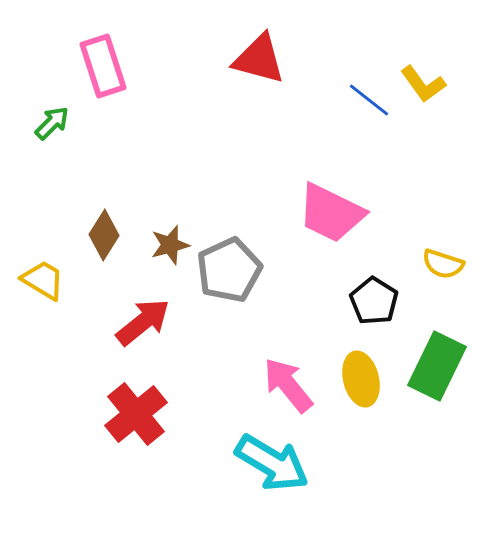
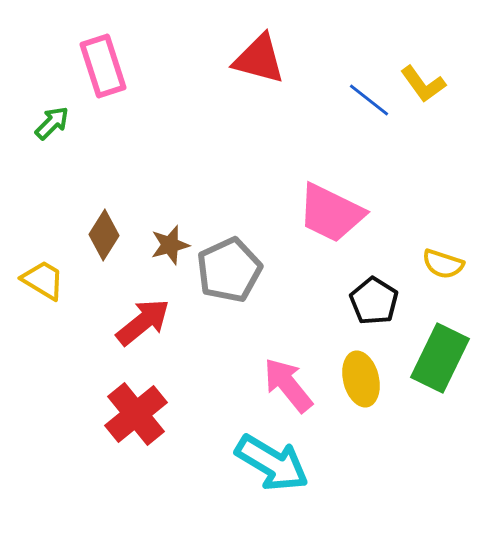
green rectangle: moved 3 px right, 8 px up
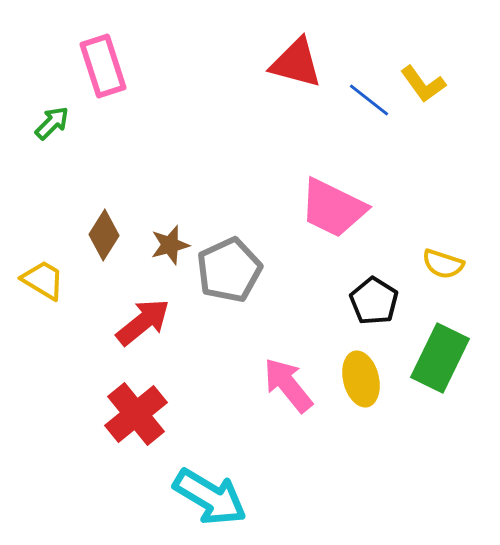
red triangle: moved 37 px right, 4 px down
pink trapezoid: moved 2 px right, 5 px up
cyan arrow: moved 62 px left, 34 px down
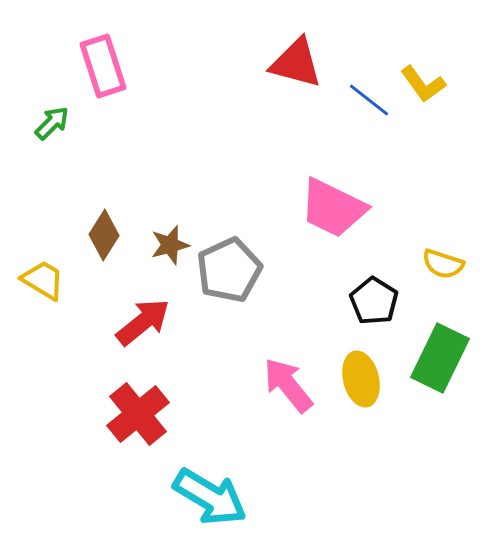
red cross: moved 2 px right
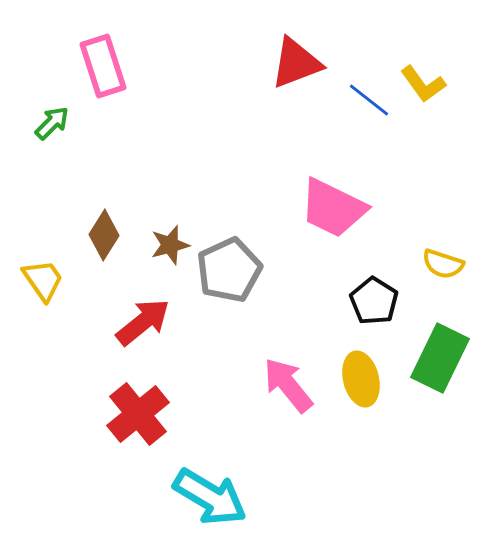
red triangle: rotated 36 degrees counterclockwise
yellow trapezoid: rotated 24 degrees clockwise
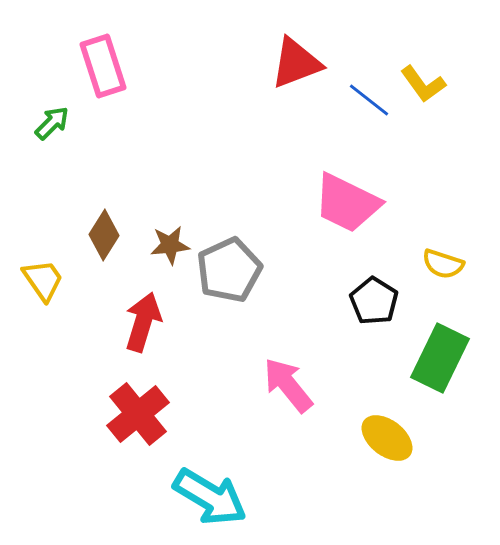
pink trapezoid: moved 14 px right, 5 px up
brown star: rotated 9 degrees clockwise
red arrow: rotated 34 degrees counterclockwise
yellow ellipse: moved 26 px right, 59 px down; rotated 38 degrees counterclockwise
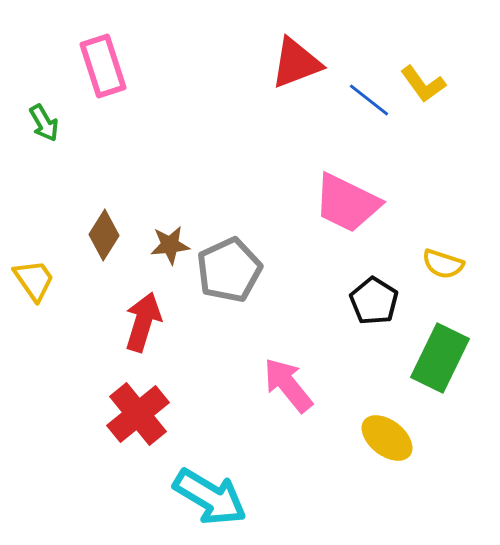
green arrow: moved 8 px left; rotated 105 degrees clockwise
yellow trapezoid: moved 9 px left
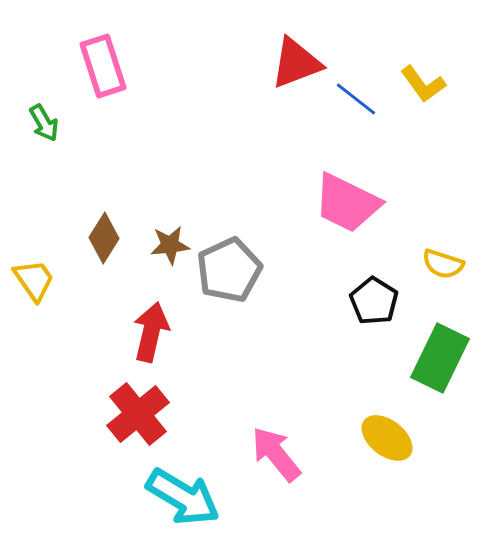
blue line: moved 13 px left, 1 px up
brown diamond: moved 3 px down
red arrow: moved 8 px right, 10 px down; rotated 4 degrees counterclockwise
pink arrow: moved 12 px left, 69 px down
cyan arrow: moved 27 px left
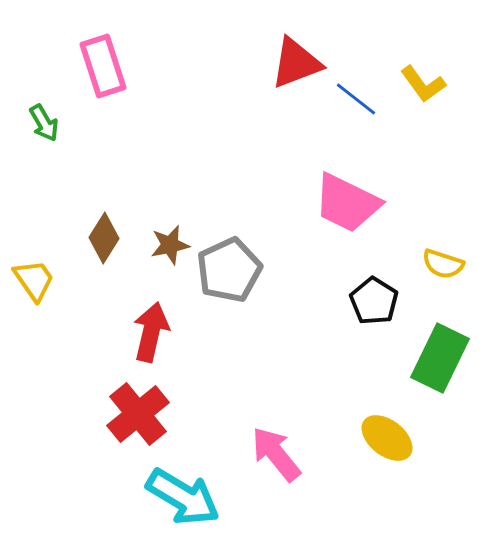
brown star: rotated 6 degrees counterclockwise
